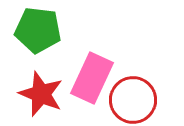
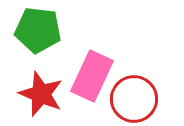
pink rectangle: moved 2 px up
red circle: moved 1 px right, 1 px up
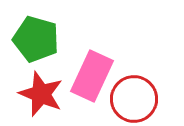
green pentagon: moved 2 px left, 9 px down; rotated 9 degrees clockwise
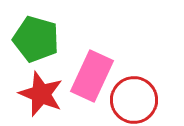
red circle: moved 1 px down
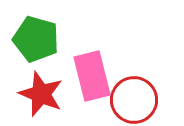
pink rectangle: rotated 39 degrees counterclockwise
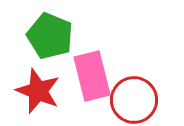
green pentagon: moved 14 px right, 3 px up; rotated 6 degrees clockwise
red star: moved 3 px left, 3 px up
